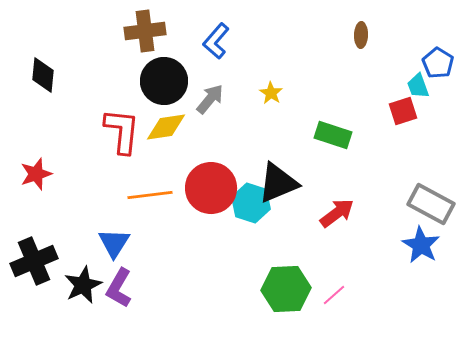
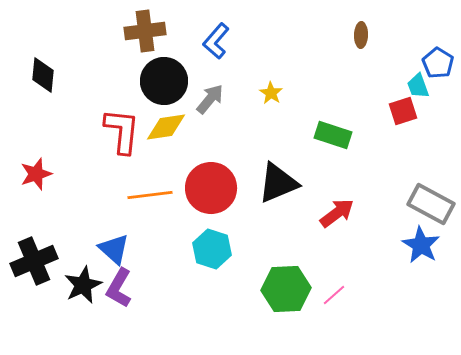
cyan hexagon: moved 39 px left, 46 px down
blue triangle: moved 6 px down; rotated 20 degrees counterclockwise
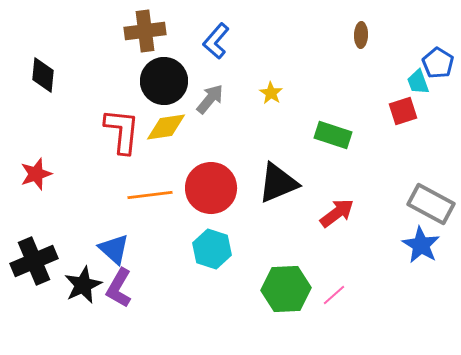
cyan trapezoid: moved 4 px up
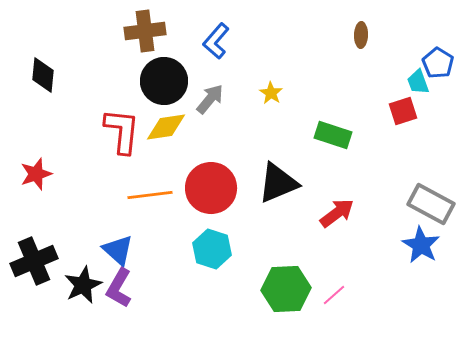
blue triangle: moved 4 px right, 1 px down
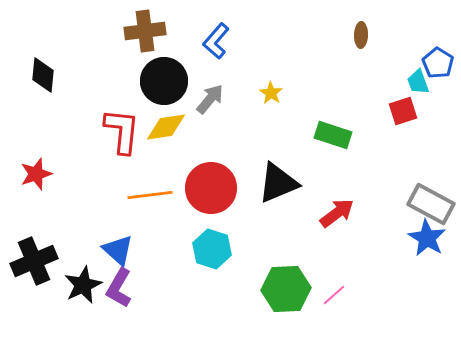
blue star: moved 6 px right, 7 px up
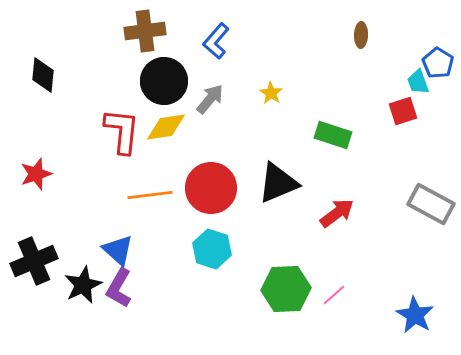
blue star: moved 12 px left, 77 px down
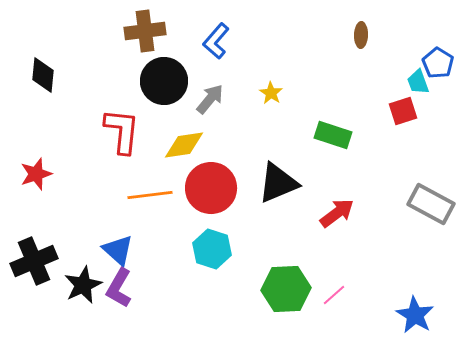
yellow diamond: moved 18 px right, 18 px down
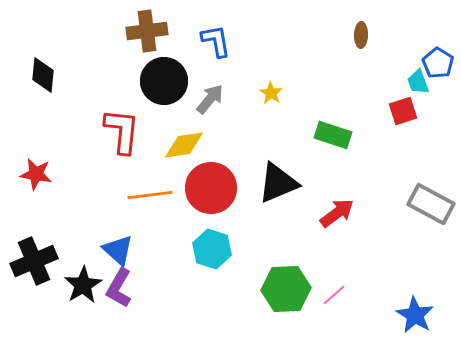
brown cross: moved 2 px right
blue L-shape: rotated 129 degrees clockwise
red star: rotated 28 degrees clockwise
black star: rotated 6 degrees counterclockwise
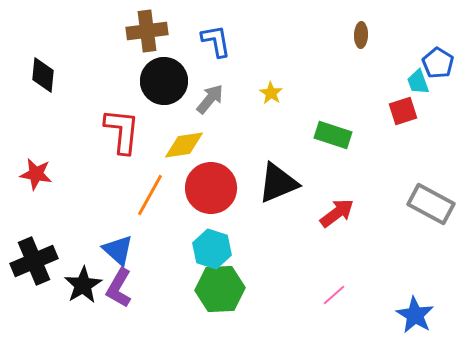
orange line: rotated 54 degrees counterclockwise
green hexagon: moved 66 px left
